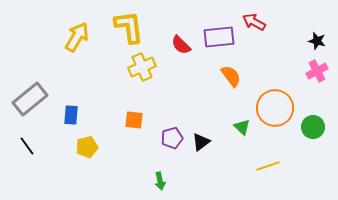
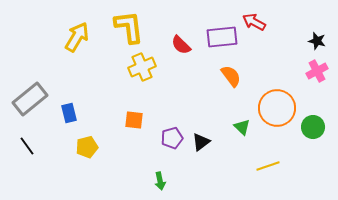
purple rectangle: moved 3 px right
orange circle: moved 2 px right
blue rectangle: moved 2 px left, 2 px up; rotated 18 degrees counterclockwise
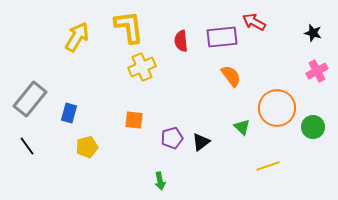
black star: moved 4 px left, 8 px up
red semicircle: moved 4 px up; rotated 40 degrees clockwise
gray rectangle: rotated 12 degrees counterclockwise
blue rectangle: rotated 30 degrees clockwise
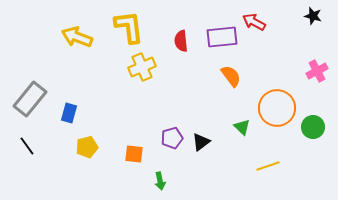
black star: moved 17 px up
yellow arrow: rotated 100 degrees counterclockwise
orange square: moved 34 px down
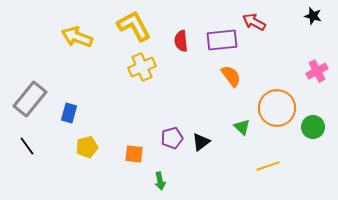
yellow L-shape: moved 5 px right, 1 px up; rotated 21 degrees counterclockwise
purple rectangle: moved 3 px down
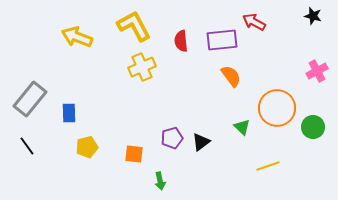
blue rectangle: rotated 18 degrees counterclockwise
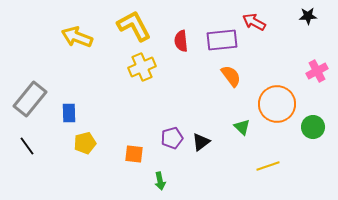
black star: moved 5 px left; rotated 18 degrees counterclockwise
orange circle: moved 4 px up
yellow pentagon: moved 2 px left, 4 px up
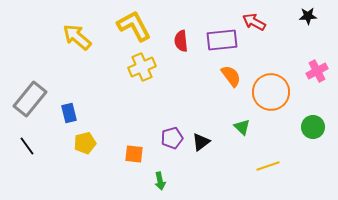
yellow arrow: rotated 20 degrees clockwise
orange circle: moved 6 px left, 12 px up
blue rectangle: rotated 12 degrees counterclockwise
